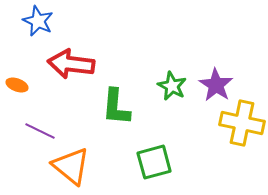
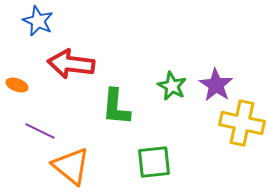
green square: rotated 9 degrees clockwise
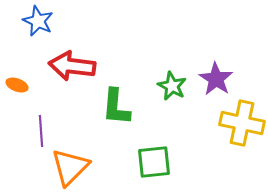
red arrow: moved 1 px right, 2 px down
purple star: moved 6 px up
purple line: moved 1 px right; rotated 60 degrees clockwise
orange triangle: moved 1 px left, 1 px down; rotated 36 degrees clockwise
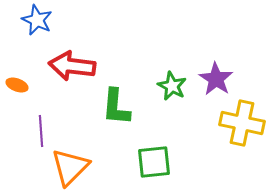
blue star: moved 1 px left, 1 px up
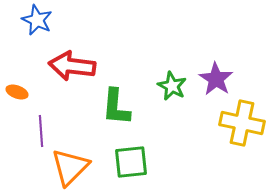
orange ellipse: moved 7 px down
green square: moved 23 px left
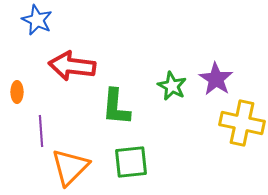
orange ellipse: rotated 70 degrees clockwise
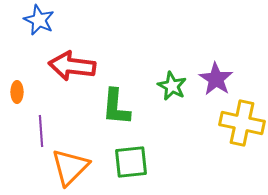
blue star: moved 2 px right
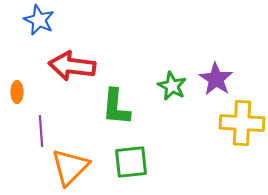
yellow cross: rotated 9 degrees counterclockwise
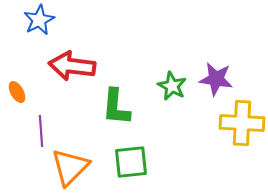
blue star: rotated 20 degrees clockwise
purple star: rotated 24 degrees counterclockwise
orange ellipse: rotated 30 degrees counterclockwise
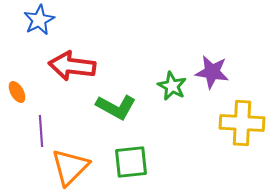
purple star: moved 4 px left, 7 px up
green L-shape: rotated 66 degrees counterclockwise
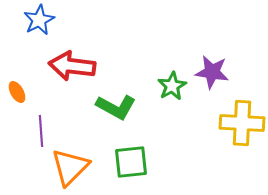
green star: rotated 16 degrees clockwise
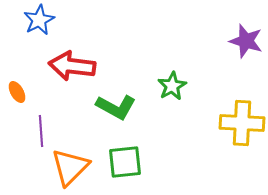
purple star: moved 34 px right, 31 px up; rotated 8 degrees clockwise
green square: moved 6 px left
